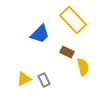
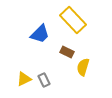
yellow semicircle: rotated 150 degrees counterclockwise
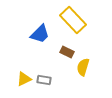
gray rectangle: rotated 56 degrees counterclockwise
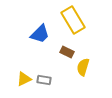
yellow rectangle: rotated 12 degrees clockwise
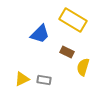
yellow rectangle: rotated 28 degrees counterclockwise
yellow triangle: moved 2 px left
